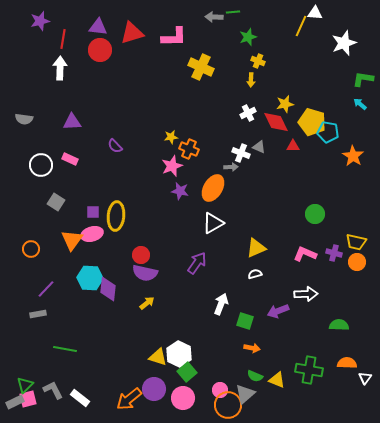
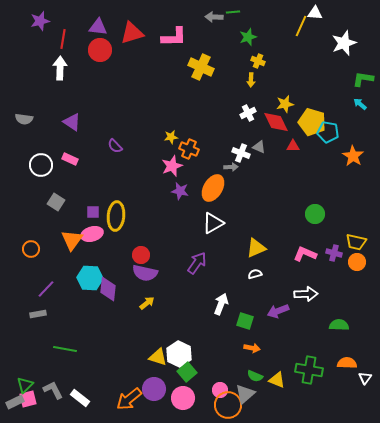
purple triangle at (72, 122): rotated 36 degrees clockwise
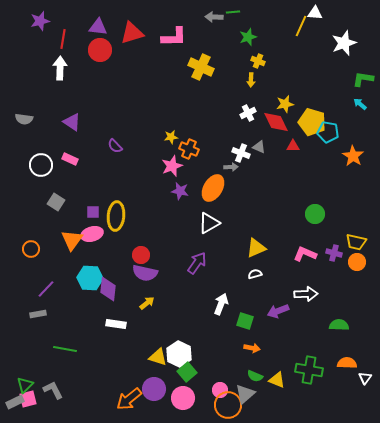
white triangle at (213, 223): moved 4 px left
white rectangle at (80, 398): moved 36 px right, 74 px up; rotated 30 degrees counterclockwise
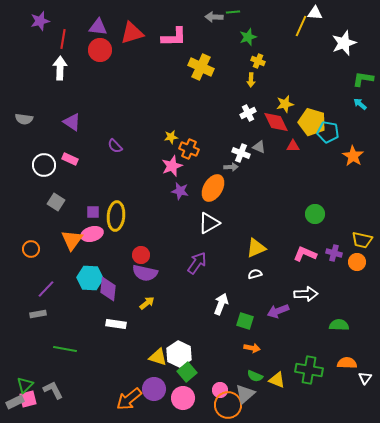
white circle at (41, 165): moved 3 px right
yellow trapezoid at (356, 242): moved 6 px right, 2 px up
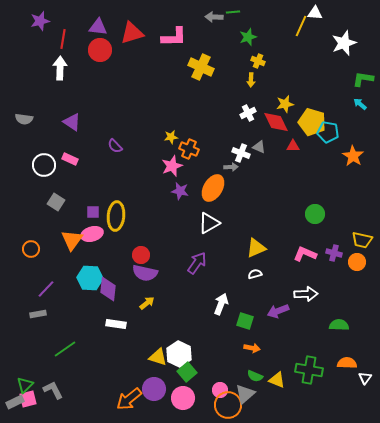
green line at (65, 349): rotated 45 degrees counterclockwise
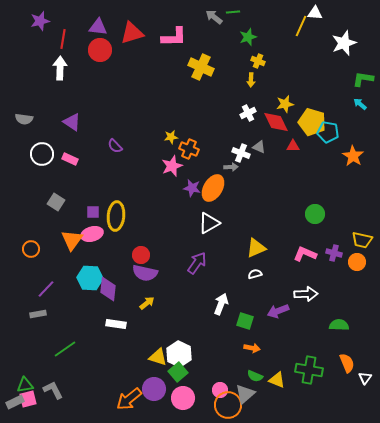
gray arrow at (214, 17): rotated 36 degrees clockwise
white circle at (44, 165): moved 2 px left, 11 px up
purple star at (180, 191): moved 12 px right, 3 px up
orange semicircle at (347, 363): rotated 66 degrees clockwise
green square at (187, 372): moved 9 px left
green triangle at (25, 385): rotated 36 degrees clockwise
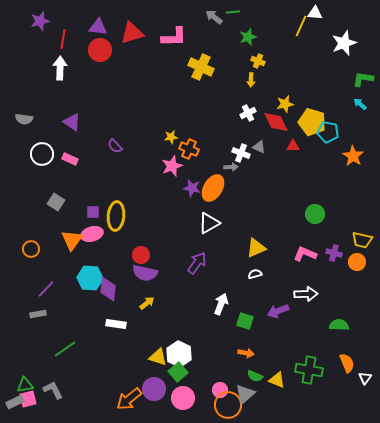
orange arrow at (252, 348): moved 6 px left, 5 px down
